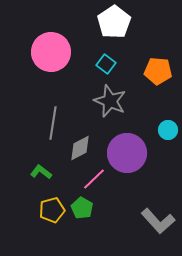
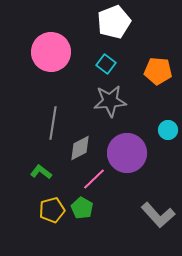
white pentagon: rotated 12 degrees clockwise
gray star: rotated 28 degrees counterclockwise
gray L-shape: moved 6 px up
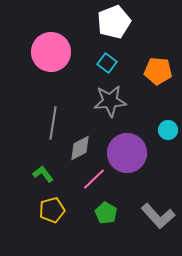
cyan square: moved 1 px right, 1 px up
green L-shape: moved 2 px right, 2 px down; rotated 15 degrees clockwise
green pentagon: moved 24 px right, 5 px down
gray L-shape: moved 1 px down
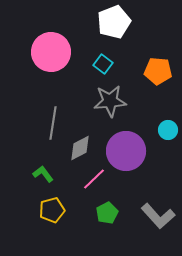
cyan square: moved 4 px left, 1 px down
purple circle: moved 1 px left, 2 px up
green pentagon: moved 1 px right; rotated 15 degrees clockwise
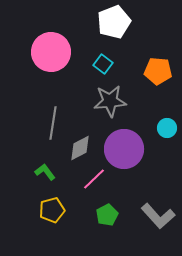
cyan circle: moved 1 px left, 2 px up
purple circle: moved 2 px left, 2 px up
green L-shape: moved 2 px right, 2 px up
green pentagon: moved 2 px down
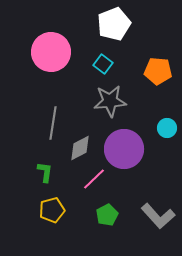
white pentagon: moved 2 px down
green L-shape: rotated 45 degrees clockwise
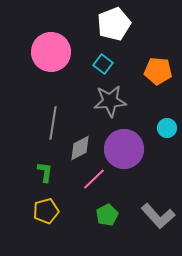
yellow pentagon: moved 6 px left, 1 px down
